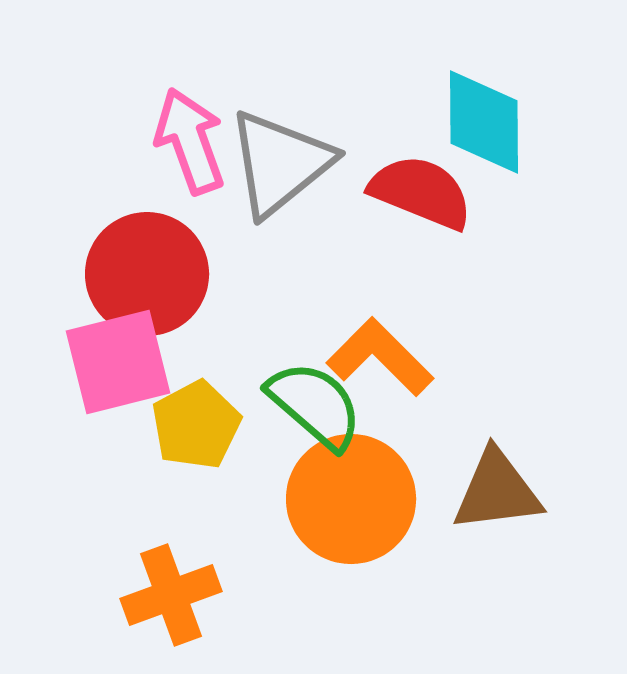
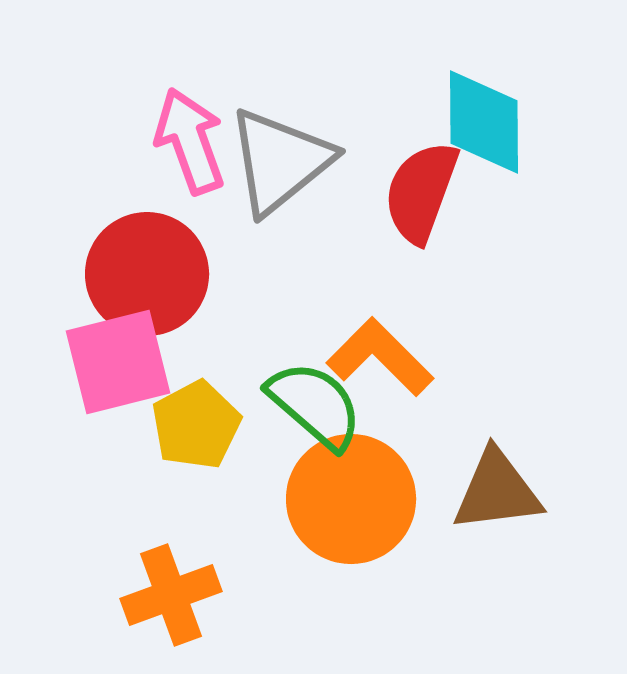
gray triangle: moved 2 px up
red semicircle: rotated 92 degrees counterclockwise
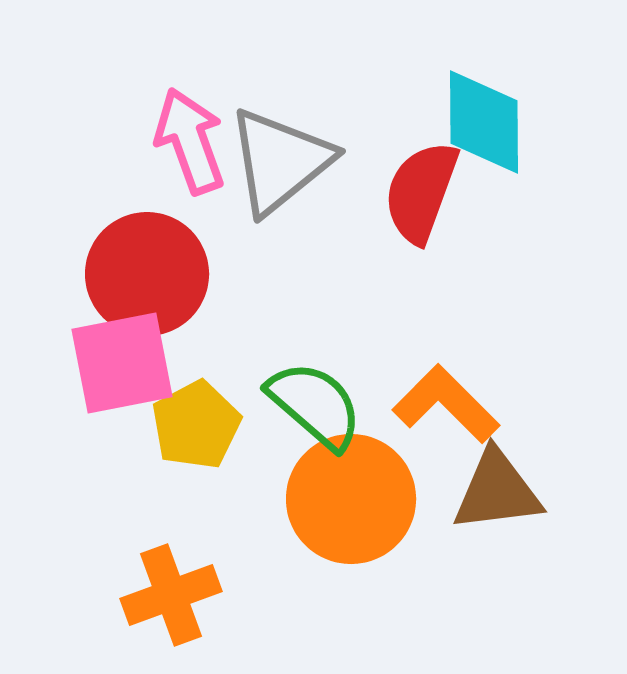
orange L-shape: moved 66 px right, 47 px down
pink square: moved 4 px right, 1 px down; rotated 3 degrees clockwise
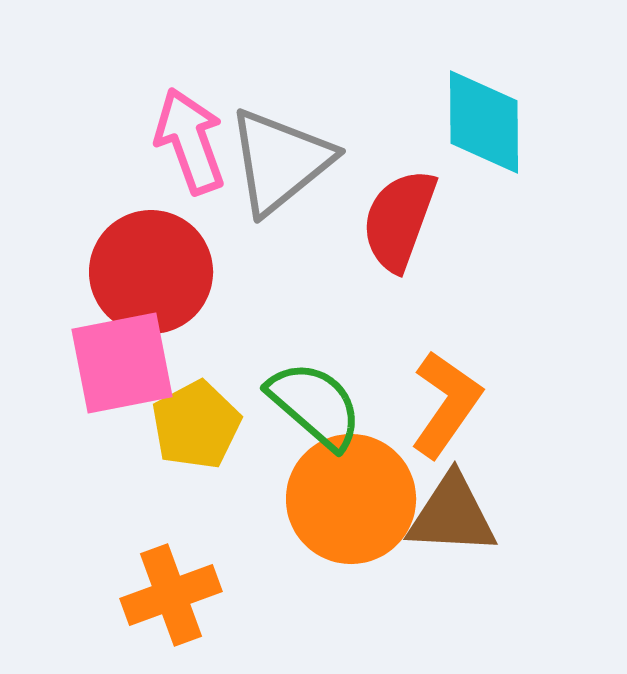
red semicircle: moved 22 px left, 28 px down
red circle: moved 4 px right, 2 px up
orange L-shape: rotated 80 degrees clockwise
brown triangle: moved 45 px left, 24 px down; rotated 10 degrees clockwise
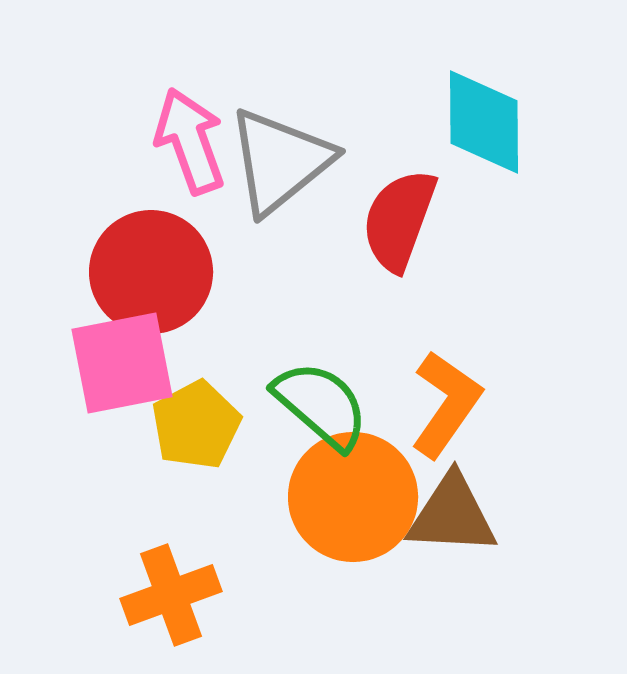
green semicircle: moved 6 px right
orange circle: moved 2 px right, 2 px up
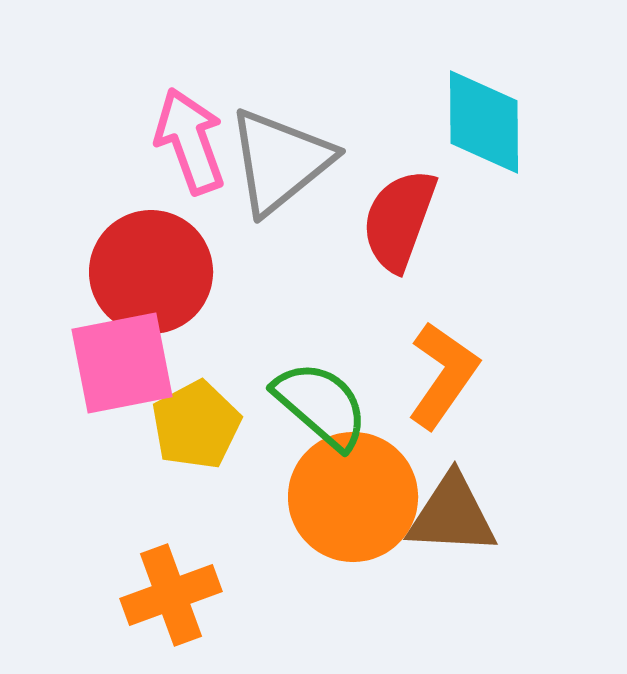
orange L-shape: moved 3 px left, 29 px up
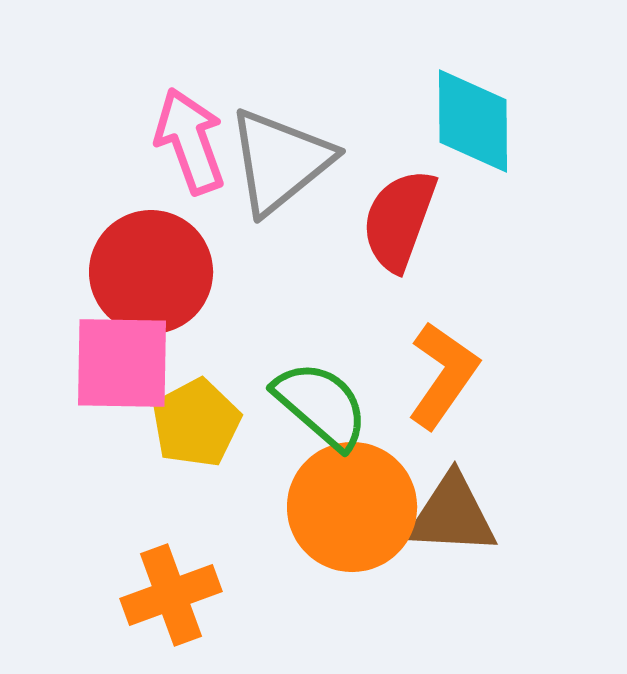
cyan diamond: moved 11 px left, 1 px up
pink square: rotated 12 degrees clockwise
yellow pentagon: moved 2 px up
orange circle: moved 1 px left, 10 px down
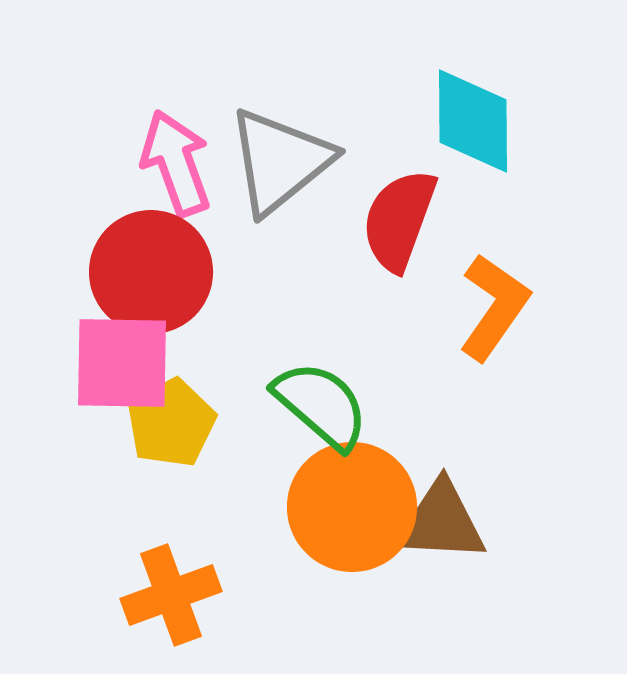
pink arrow: moved 14 px left, 22 px down
orange L-shape: moved 51 px right, 68 px up
yellow pentagon: moved 25 px left
brown triangle: moved 11 px left, 7 px down
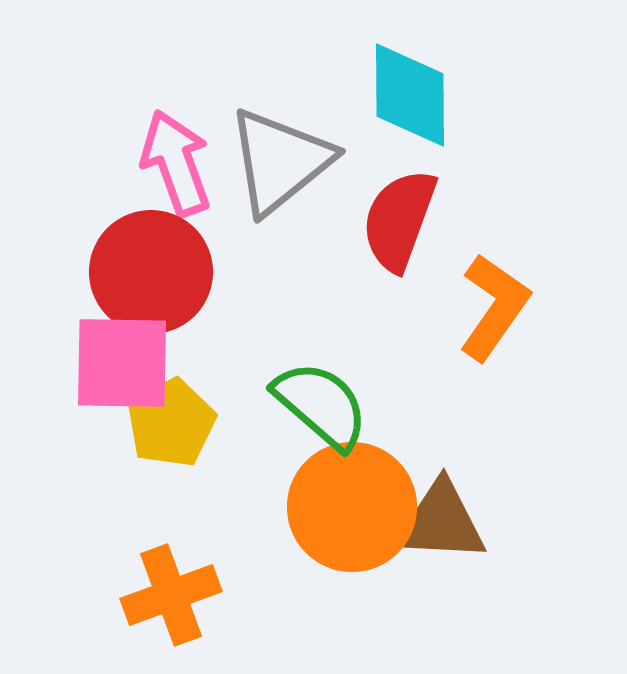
cyan diamond: moved 63 px left, 26 px up
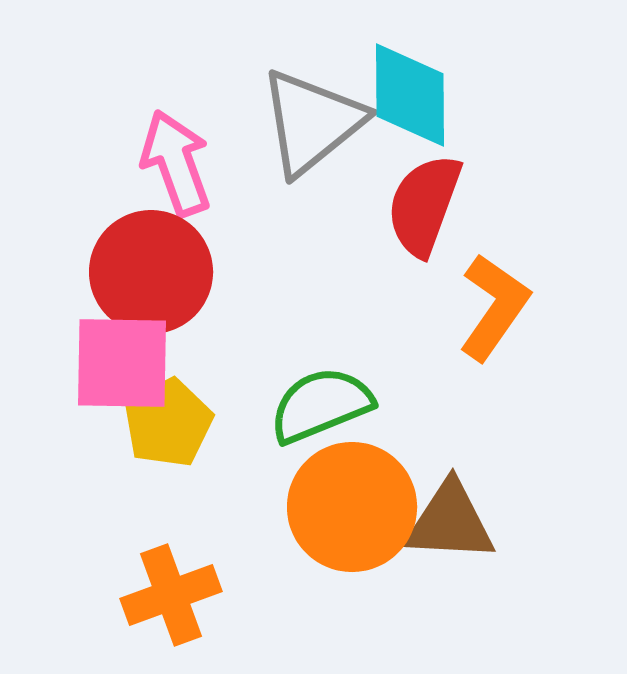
gray triangle: moved 32 px right, 39 px up
red semicircle: moved 25 px right, 15 px up
green semicircle: rotated 63 degrees counterclockwise
yellow pentagon: moved 3 px left
brown triangle: moved 9 px right
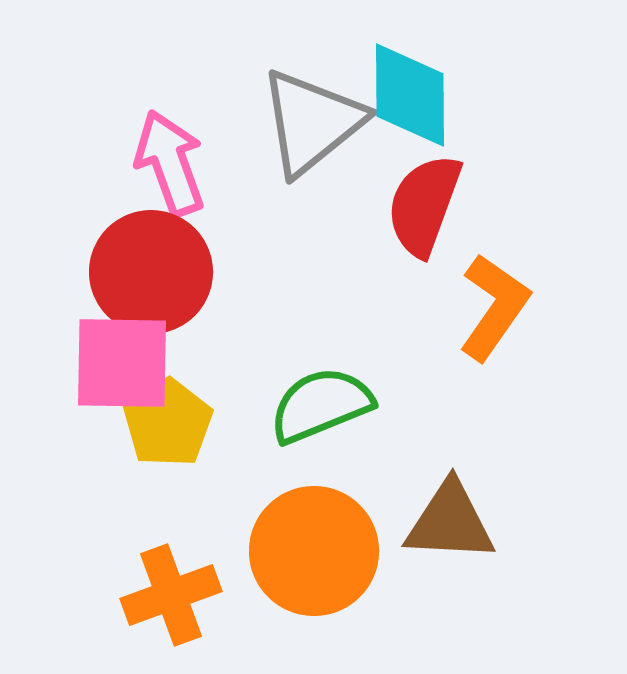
pink arrow: moved 6 px left
yellow pentagon: rotated 6 degrees counterclockwise
orange circle: moved 38 px left, 44 px down
